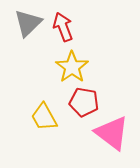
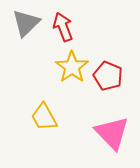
gray triangle: moved 2 px left
red pentagon: moved 24 px right, 26 px up; rotated 12 degrees clockwise
pink triangle: rotated 9 degrees clockwise
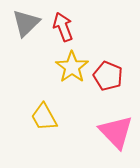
pink triangle: moved 4 px right, 1 px up
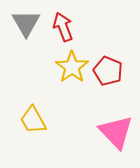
gray triangle: rotated 16 degrees counterclockwise
red pentagon: moved 5 px up
yellow trapezoid: moved 11 px left, 3 px down
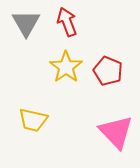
red arrow: moved 4 px right, 5 px up
yellow star: moved 6 px left
yellow trapezoid: rotated 48 degrees counterclockwise
